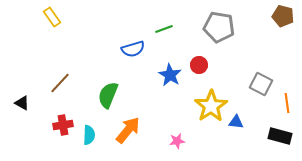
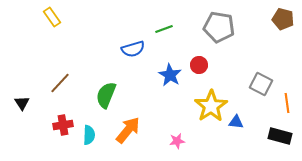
brown pentagon: moved 3 px down
green semicircle: moved 2 px left
black triangle: rotated 28 degrees clockwise
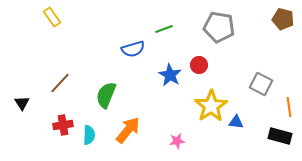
orange line: moved 2 px right, 4 px down
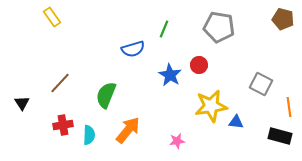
green line: rotated 48 degrees counterclockwise
yellow star: rotated 24 degrees clockwise
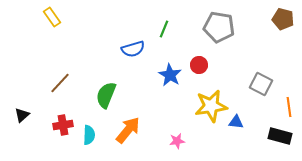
black triangle: moved 12 px down; rotated 21 degrees clockwise
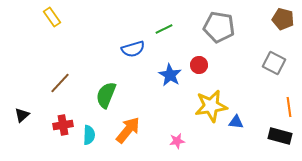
green line: rotated 42 degrees clockwise
gray square: moved 13 px right, 21 px up
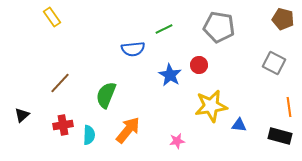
blue semicircle: rotated 10 degrees clockwise
blue triangle: moved 3 px right, 3 px down
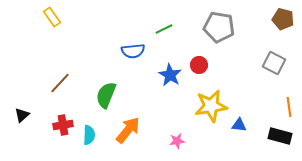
blue semicircle: moved 2 px down
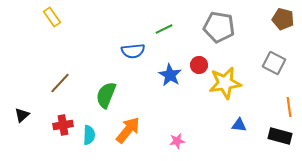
yellow star: moved 14 px right, 23 px up
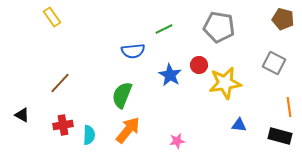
green semicircle: moved 16 px right
black triangle: rotated 49 degrees counterclockwise
